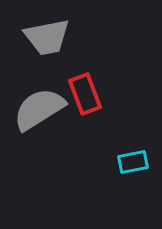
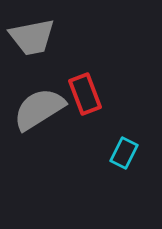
gray trapezoid: moved 15 px left
cyan rectangle: moved 9 px left, 9 px up; rotated 52 degrees counterclockwise
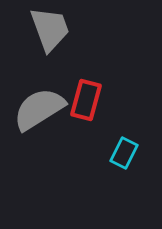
gray trapezoid: moved 18 px right, 8 px up; rotated 99 degrees counterclockwise
red rectangle: moved 1 px right, 6 px down; rotated 36 degrees clockwise
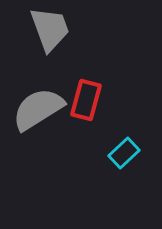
gray semicircle: moved 1 px left
cyan rectangle: rotated 20 degrees clockwise
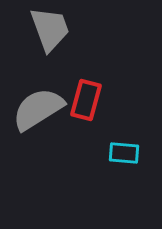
cyan rectangle: rotated 48 degrees clockwise
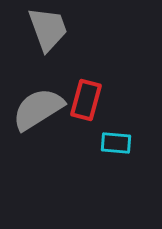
gray trapezoid: moved 2 px left
cyan rectangle: moved 8 px left, 10 px up
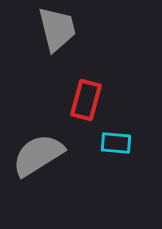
gray trapezoid: moved 9 px right; rotated 6 degrees clockwise
gray semicircle: moved 46 px down
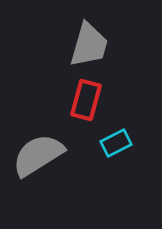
gray trapezoid: moved 32 px right, 16 px down; rotated 30 degrees clockwise
cyan rectangle: rotated 32 degrees counterclockwise
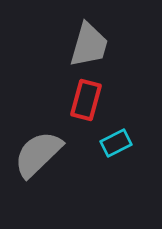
gray semicircle: moved 1 px up; rotated 12 degrees counterclockwise
